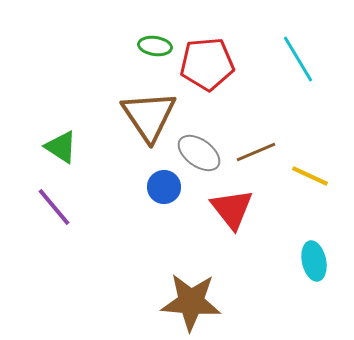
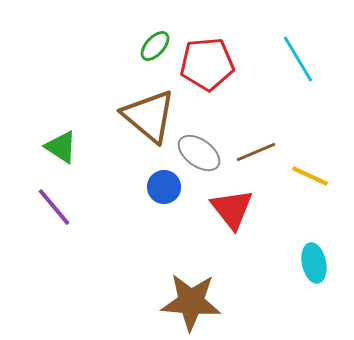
green ellipse: rotated 56 degrees counterclockwise
brown triangle: rotated 16 degrees counterclockwise
cyan ellipse: moved 2 px down
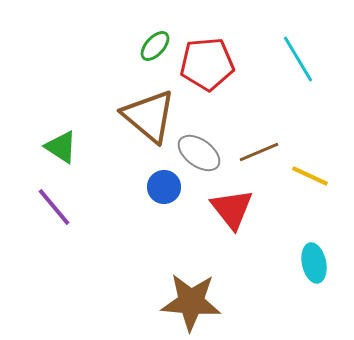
brown line: moved 3 px right
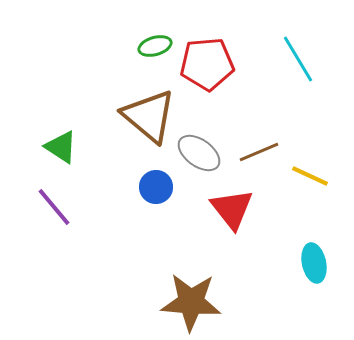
green ellipse: rotated 32 degrees clockwise
blue circle: moved 8 px left
